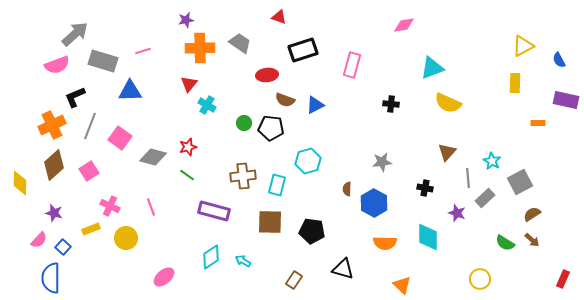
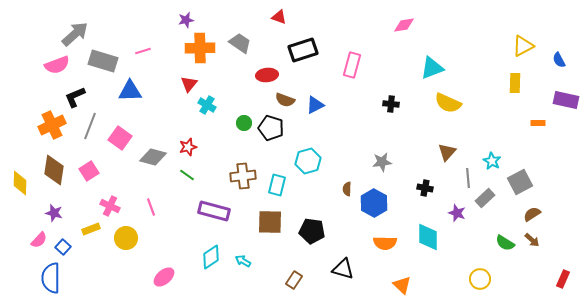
black pentagon at (271, 128): rotated 10 degrees clockwise
brown diamond at (54, 165): moved 5 px down; rotated 40 degrees counterclockwise
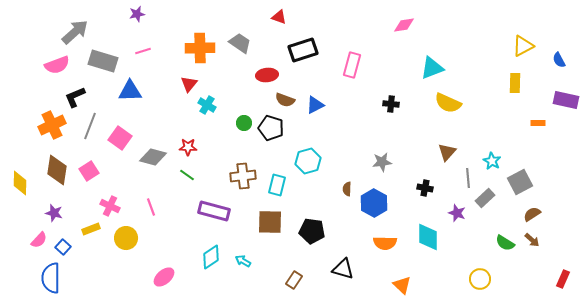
purple star at (186, 20): moved 49 px left, 6 px up
gray arrow at (75, 34): moved 2 px up
red star at (188, 147): rotated 18 degrees clockwise
brown diamond at (54, 170): moved 3 px right
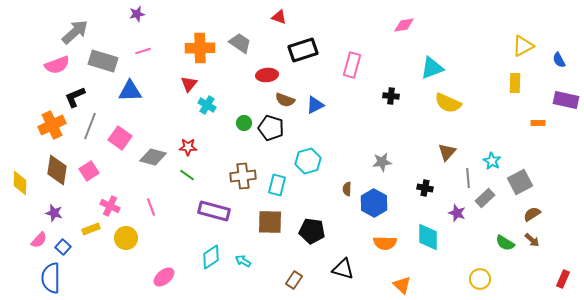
black cross at (391, 104): moved 8 px up
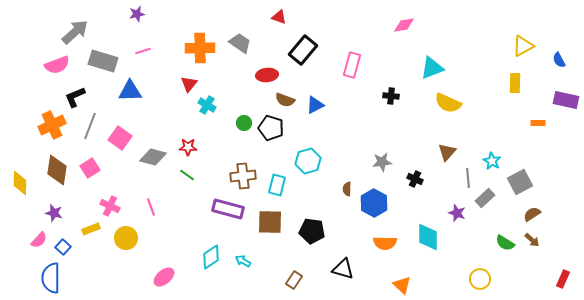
black rectangle at (303, 50): rotated 32 degrees counterclockwise
pink square at (89, 171): moved 1 px right, 3 px up
black cross at (425, 188): moved 10 px left, 9 px up; rotated 14 degrees clockwise
purple rectangle at (214, 211): moved 14 px right, 2 px up
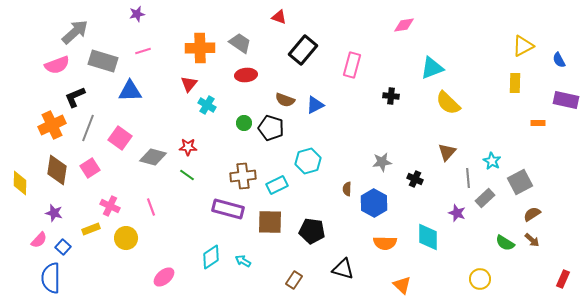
red ellipse at (267, 75): moved 21 px left
yellow semicircle at (448, 103): rotated 20 degrees clockwise
gray line at (90, 126): moved 2 px left, 2 px down
cyan rectangle at (277, 185): rotated 50 degrees clockwise
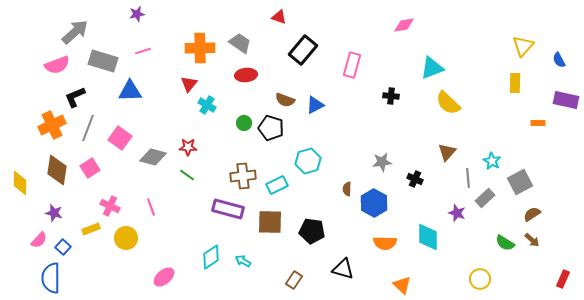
yellow triangle at (523, 46): rotated 20 degrees counterclockwise
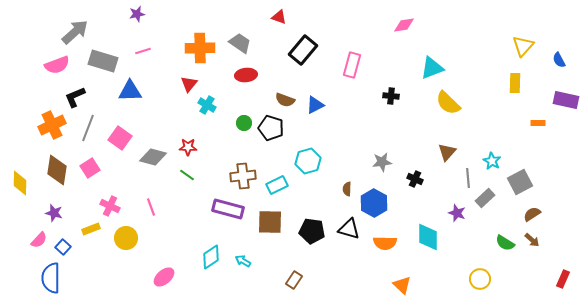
black triangle at (343, 269): moved 6 px right, 40 px up
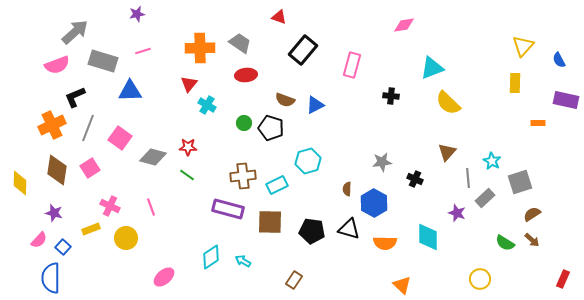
gray square at (520, 182): rotated 10 degrees clockwise
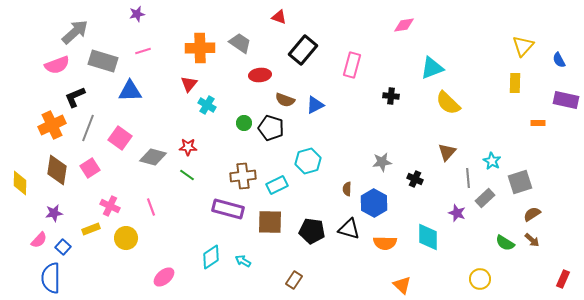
red ellipse at (246, 75): moved 14 px right
purple star at (54, 213): rotated 24 degrees counterclockwise
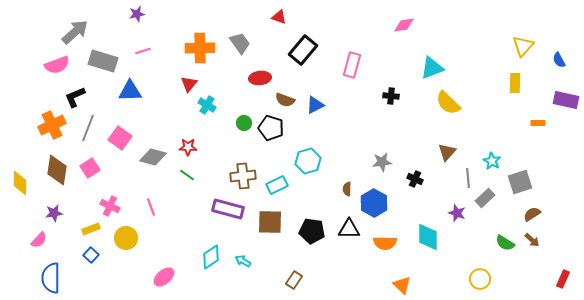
gray trapezoid at (240, 43): rotated 20 degrees clockwise
red ellipse at (260, 75): moved 3 px down
black triangle at (349, 229): rotated 15 degrees counterclockwise
blue square at (63, 247): moved 28 px right, 8 px down
